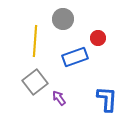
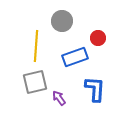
gray circle: moved 1 px left, 2 px down
yellow line: moved 1 px right, 5 px down
gray square: rotated 25 degrees clockwise
blue L-shape: moved 12 px left, 10 px up
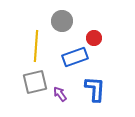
red circle: moved 4 px left
purple arrow: moved 1 px right, 4 px up
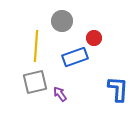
blue L-shape: moved 23 px right
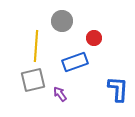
blue rectangle: moved 5 px down
gray square: moved 2 px left, 2 px up
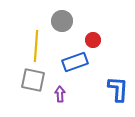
red circle: moved 1 px left, 2 px down
gray square: rotated 25 degrees clockwise
purple arrow: rotated 35 degrees clockwise
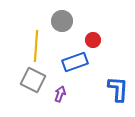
gray square: rotated 15 degrees clockwise
purple arrow: rotated 21 degrees clockwise
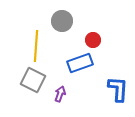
blue rectangle: moved 5 px right, 1 px down
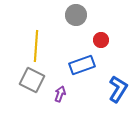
gray circle: moved 14 px right, 6 px up
red circle: moved 8 px right
blue rectangle: moved 2 px right, 2 px down
gray square: moved 1 px left
blue L-shape: rotated 28 degrees clockwise
